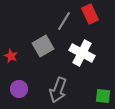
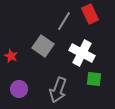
gray square: rotated 25 degrees counterclockwise
green square: moved 9 px left, 17 px up
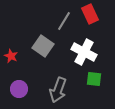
white cross: moved 2 px right, 1 px up
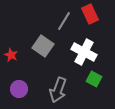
red star: moved 1 px up
green square: rotated 21 degrees clockwise
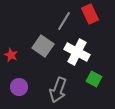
white cross: moved 7 px left
purple circle: moved 2 px up
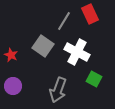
purple circle: moved 6 px left, 1 px up
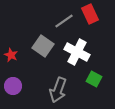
gray line: rotated 24 degrees clockwise
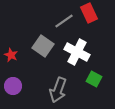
red rectangle: moved 1 px left, 1 px up
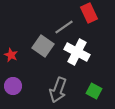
gray line: moved 6 px down
green square: moved 12 px down
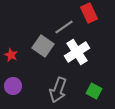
white cross: rotated 30 degrees clockwise
